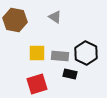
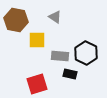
brown hexagon: moved 1 px right
yellow square: moved 13 px up
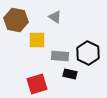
black hexagon: moved 2 px right
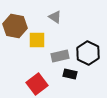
brown hexagon: moved 1 px left, 6 px down
gray rectangle: rotated 18 degrees counterclockwise
red square: rotated 20 degrees counterclockwise
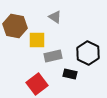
gray rectangle: moved 7 px left
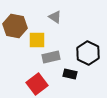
gray rectangle: moved 2 px left, 1 px down
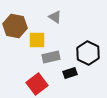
black rectangle: moved 1 px up; rotated 32 degrees counterclockwise
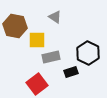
black rectangle: moved 1 px right, 1 px up
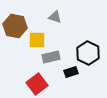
gray triangle: rotated 16 degrees counterclockwise
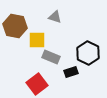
gray rectangle: rotated 36 degrees clockwise
